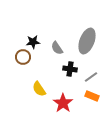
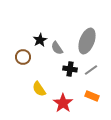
black star: moved 7 px right, 2 px up; rotated 24 degrees counterclockwise
gray line: moved 7 px up
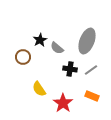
gray semicircle: rotated 16 degrees counterclockwise
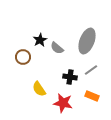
black cross: moved 8 px down
red star: rotated 24 degrees counterclockwise
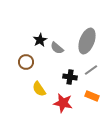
brown circle: moved 3 px right, 5 px down
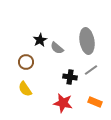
gray ellipse: rotated 30 degrees counterclockwise
yellow semicircle: moved 14 px left
orange rectangle: moved 3 px right, 6 px down
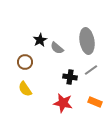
brown circle: moved 1 px left
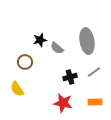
black star: rotated 16 degrees clockwise
gray line: moved 3 px right, 2 px down
black cross: rotated 24 degrees counterclockwise
yellow semicircle: moved 8 px left
orange rectangle: rotated 24 degrees counterclockwise
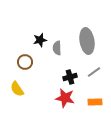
gray semicircle: rotated 48 degrees clockwise
red star: moved 2 px right, 5 px up
